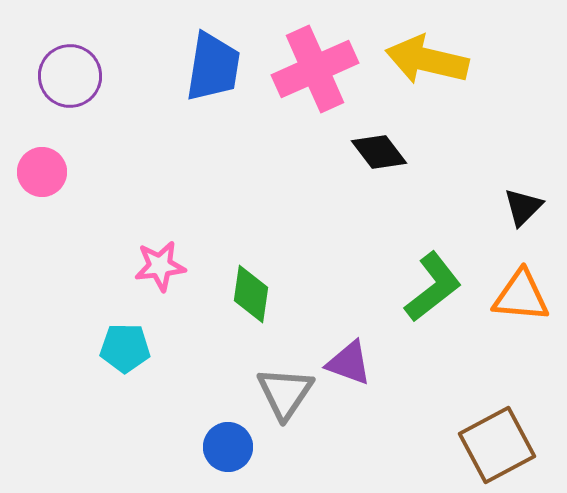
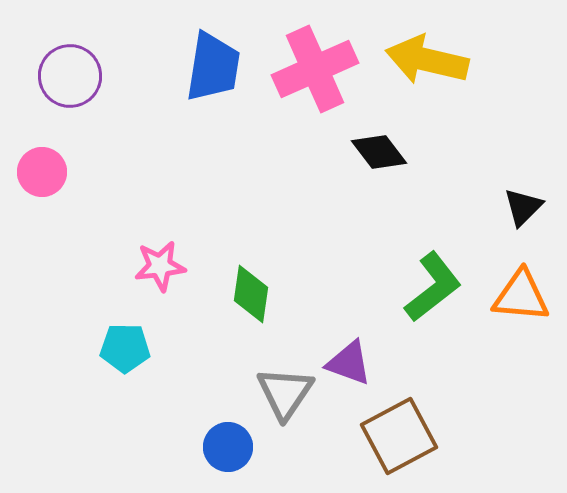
brown square: moved 98 px left, 9 px up
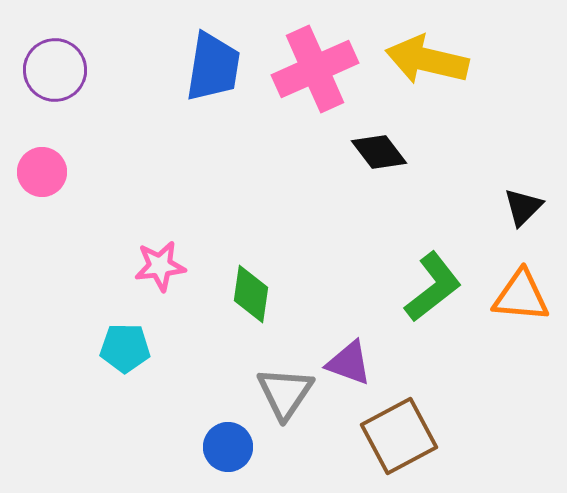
purple circle: moved 15 px left, 6 px up
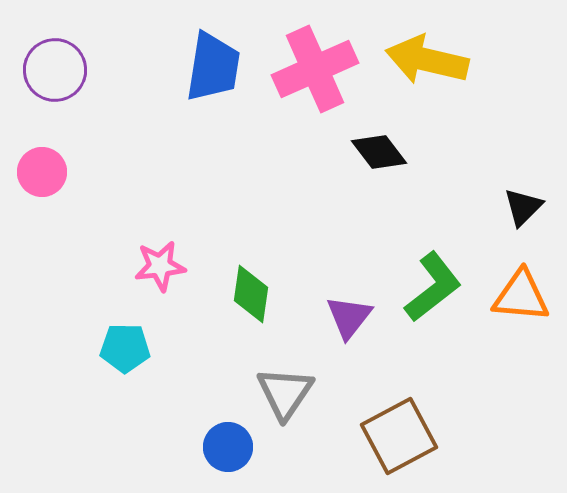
purple triangle: moved 46 px up; rotated 48 degrees clockwise
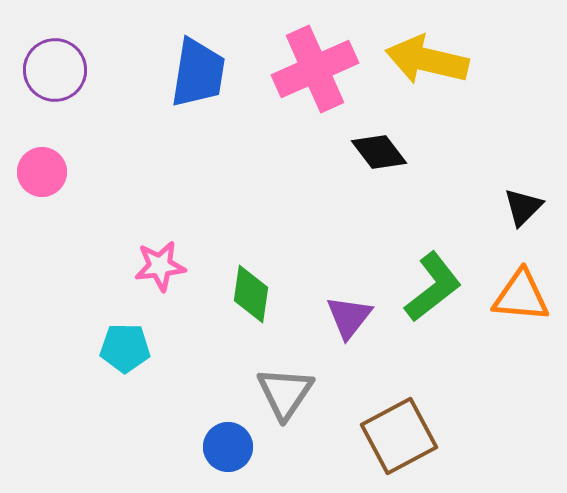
blue trapezoid: moved 15 px left, 6 px down
